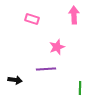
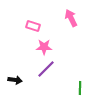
pink arrow: moved 3 px left, 3 px down; rotated 24 degrees counterclockwise
pink rectangle: moved 1 px right, 7 px down
pink star: moved 13 px left; rotated 21 degrees clockwise
purple line: rotated 42 degrees counterclockwise
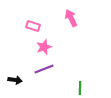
pink star: rotated 21 degrees counterclockwise
purple line: moved 2 px left; rotated 24 degrees clockwise
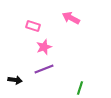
pink arrow: rotated 36 degrees counterclockwise
green line: rotated 16 degrees clockwise
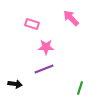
pink arrow: rotated 18 degrees clockwise
pink rectangle: moved 1 px left, 2 px up
pink star: moved 2 px right; rotated 21 degrees clockwise
black arrow: moved 4 px down
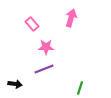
pink arrow: rotated 60 degrees clockwise
pink rectangle: rotated 32 degrees clockwise
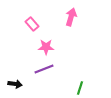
pink arrow: moved 1 px up
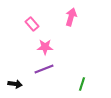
pink star: moved 1 px left
green line: moved 2 px right, 4 px up
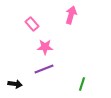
pink arrow: moved 2 px up
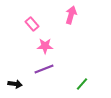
pink star: moved 1 px up
green line: rotated 24 degrees clockwise
